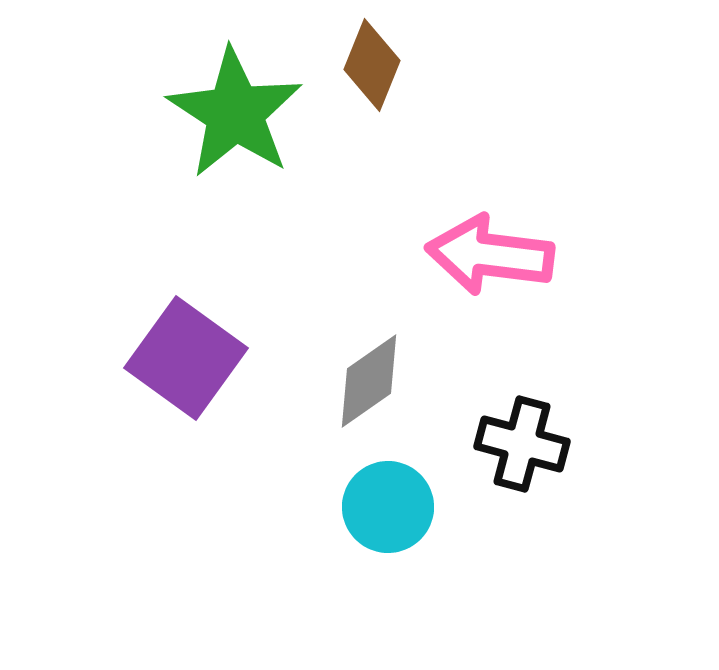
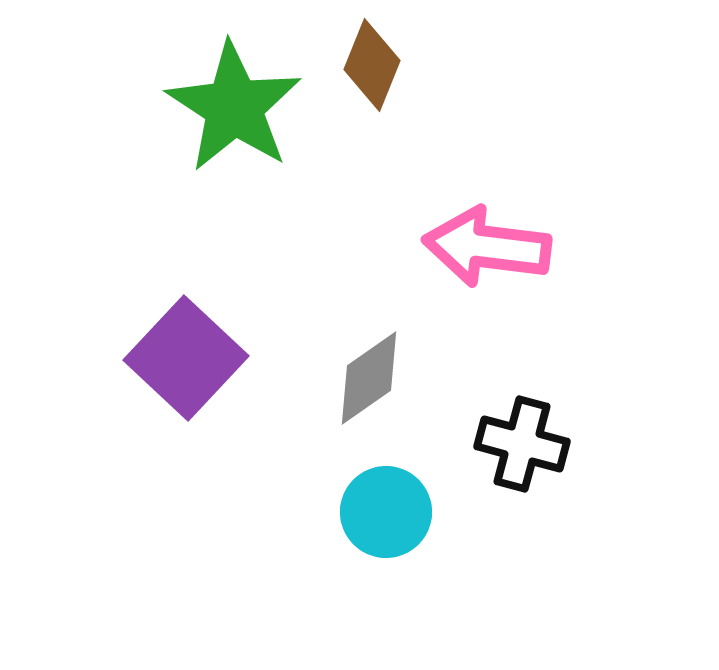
green star: moved 1 px left, 6 px up
pink arrow: moved 3 px left, 8 px up
purple square: rotated 7 degrees clockwise
gray diamond: moved 3 px up
cyan circle: moved 2 px left, 5 px down
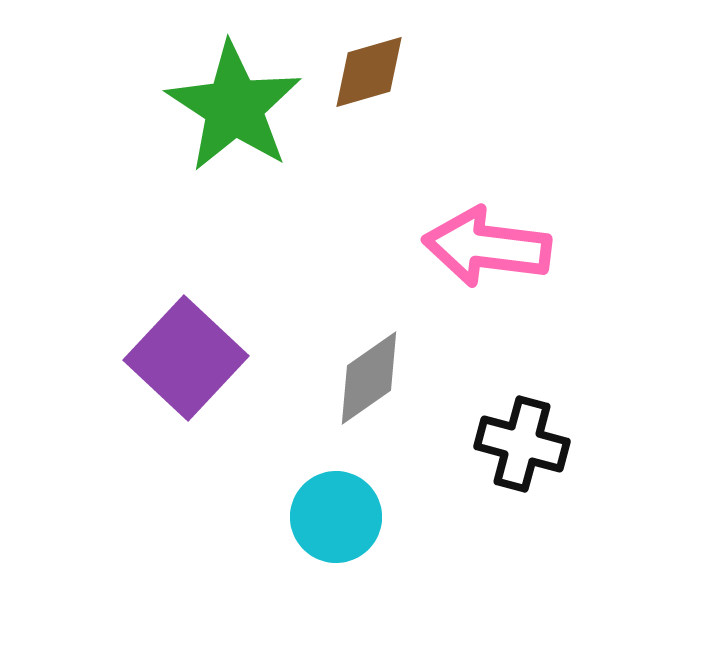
brown diamond: moved 3 px left, 7 px down; rotated 52 degrees clockwise
cyan circle: moved 50 px left, 5 px down
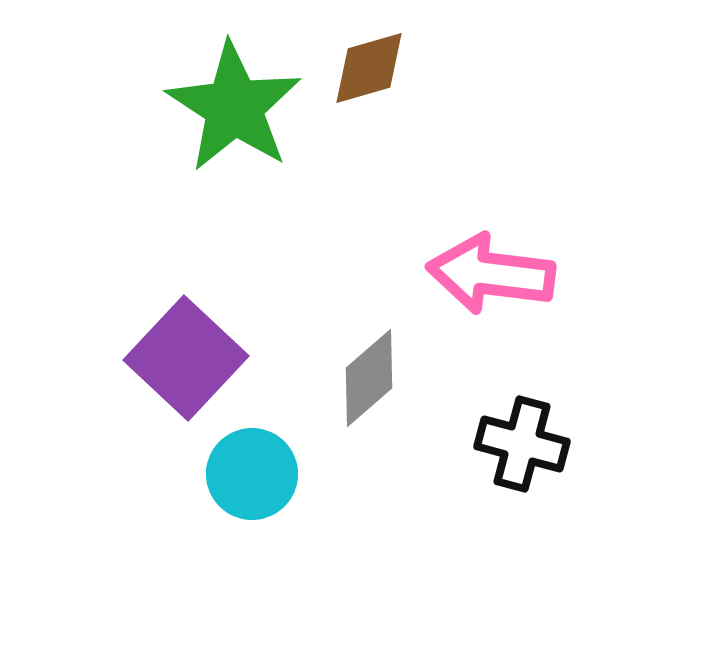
brown diamond: moved 4 px up
pink arrow: moved 4 px right, 27 px down
gray diamond: rotated 6 degrees counterclockwise
cyan circle: moved 84 px left, 43 px up
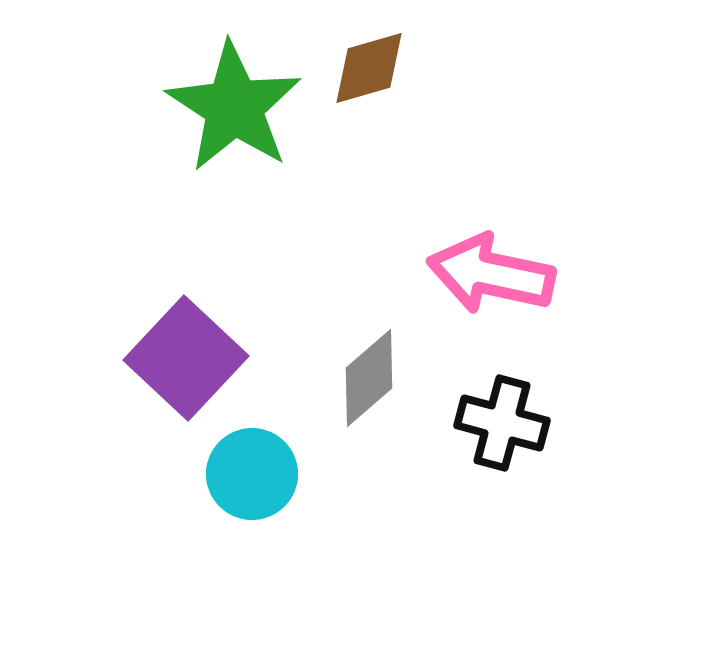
pink arrow: rotated 5 degrees clockwise
black cross: moved 20 px left, 21 px up
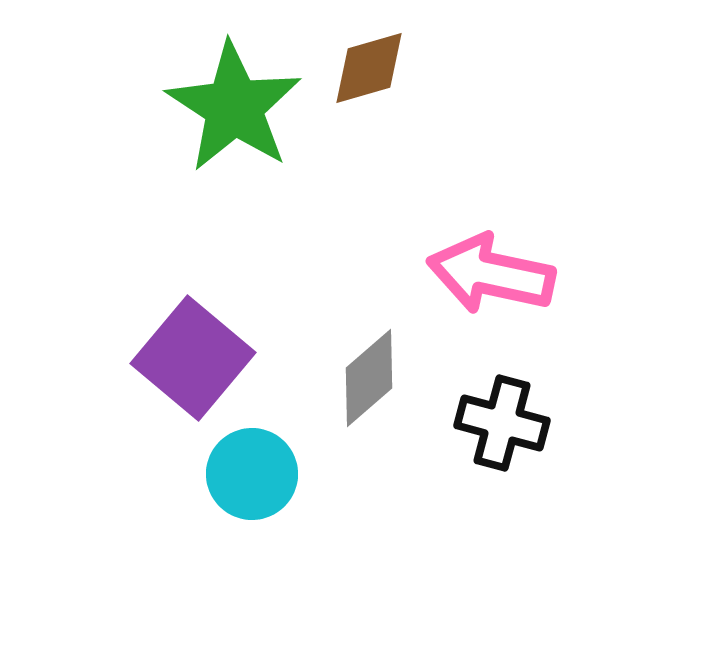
purple square: moved 7 px right; rotated 3 degrees counterclockwise
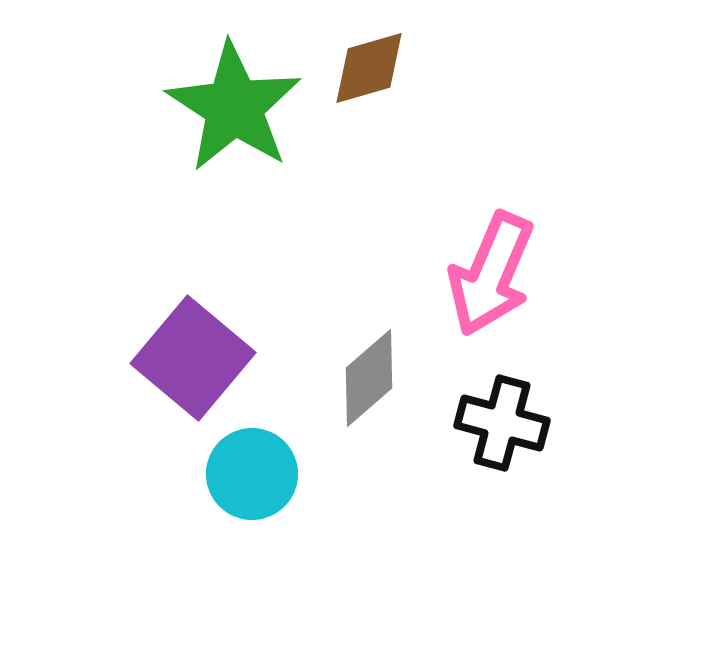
pink arrow: rotated 79 degrees counterclockwise
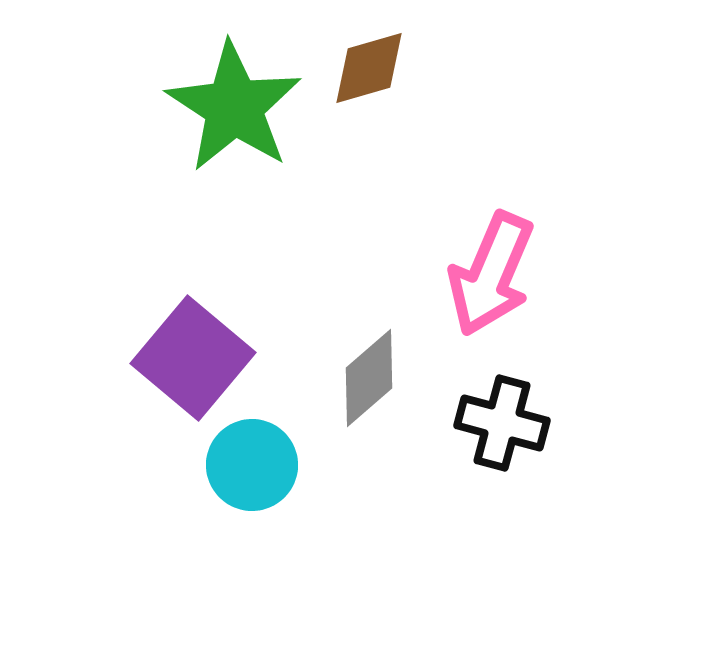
cyan circle: moved 9 px up
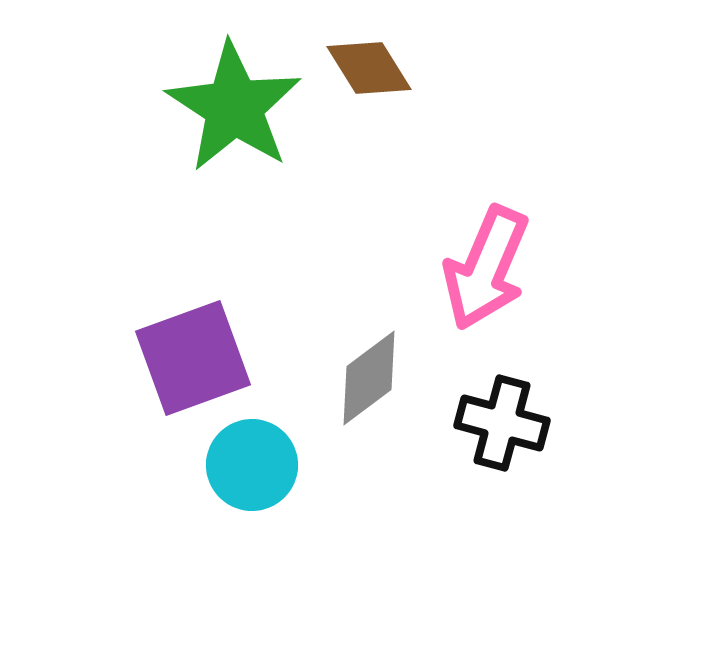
brown diamond: rotated 74 degrees clockwise
pink arrow: moved 5 px left, 6 px up
purple square: rotated 30 degrees clockwise
gray diamond: rotated 4 degrees clockwise
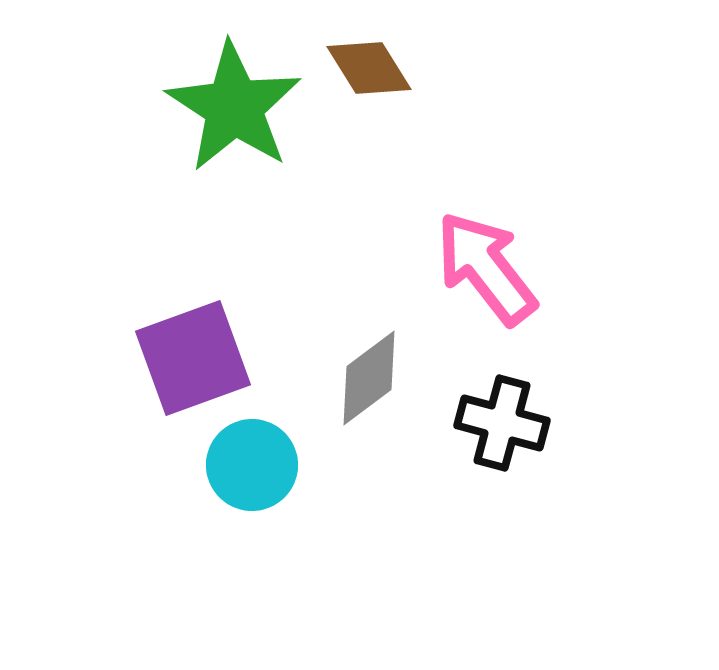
pink arrow: rotated 119 degrees clockwise
